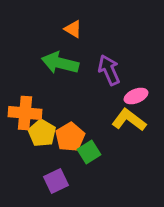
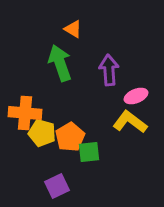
green arrow: rotated 57 degrees clockwise
purple arrow: rotated 20 degrees clockwise
yellow L-shape: moved 1 px right, 2 px down
yellow pentagon: rotated 16 degrees counterclockwise
green square: rotated 25 degrees clockwise
purple square: moved 1 px right, 5 px down
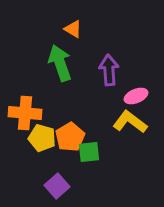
yellow pentagon: moved 5 px down
purple square: rotated 15 degrees counterclockwise
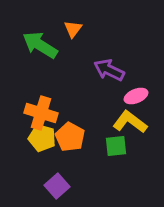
orange triangle: rotated 36 degrees clockwise
green arrow: moved 20 px left, 18 px up; rotated 39 degrees counterclockwise
purple arrow: rotated 60 degrees counterclockwise
orange cross: moved 16 px right; rotated 12 degrees clockwise
orange pentagon: rotated 12 degrees counterclockwise
green square: moved 27 px right, 6 px up
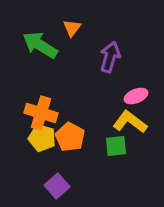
orange triangle: moved 1 px left, 1 px up
purple arrow: moved 1 px right, 13 px up; rotated 80 degrees clockwise
